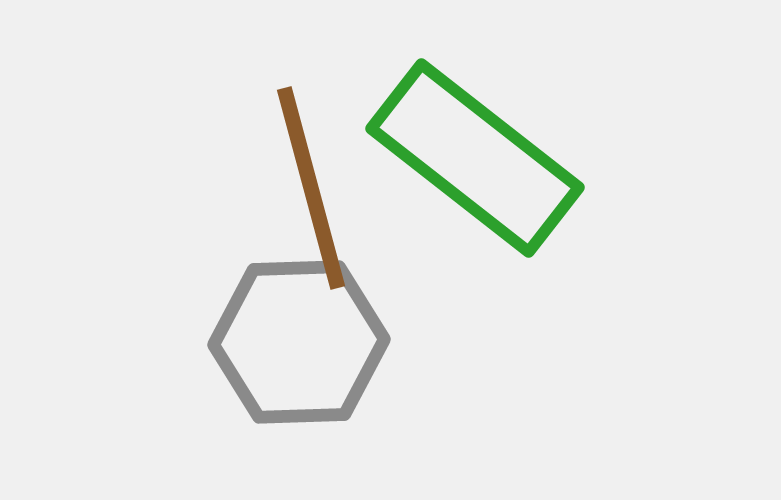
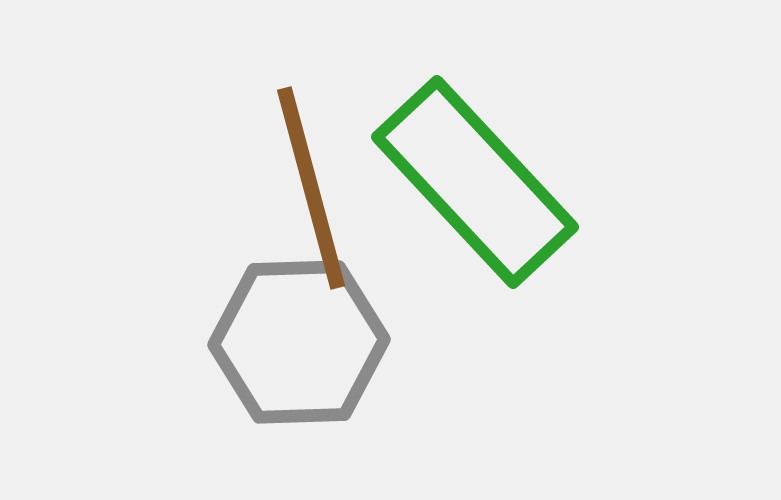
green rectangle: moved 24 px down; rotated 9 degrees clockwise
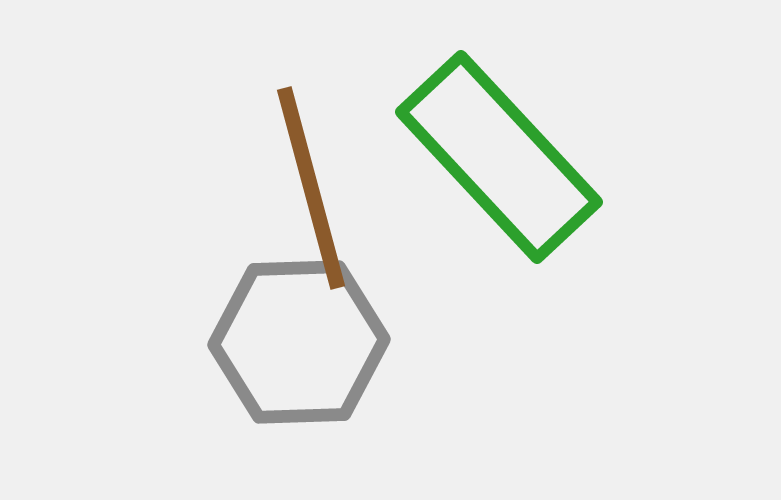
green rectangle: moved 24 px right, 25 px up
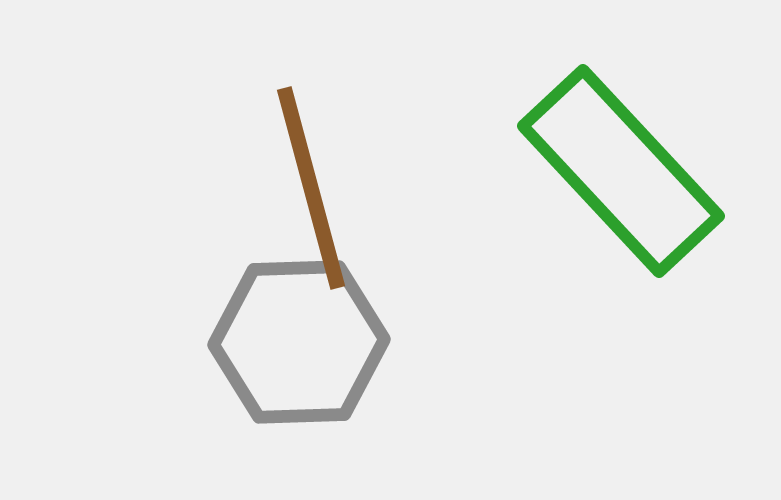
green rectangle: moved 122 px right, 14 px down
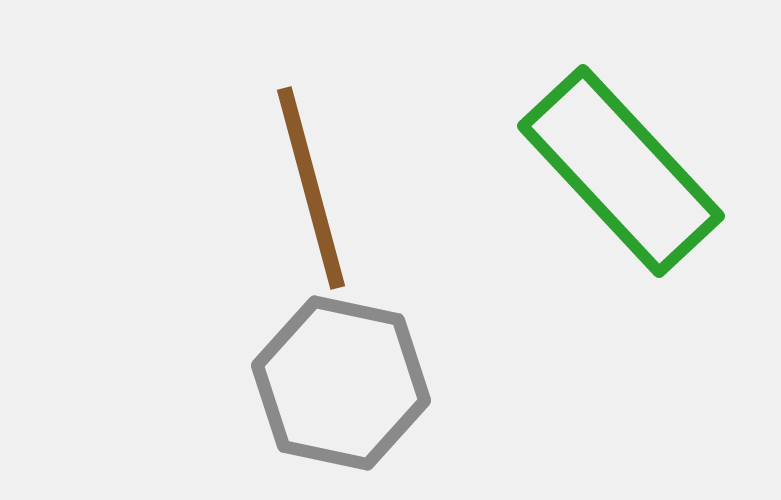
gray hexagon: moved 42 px right, 41 px down; rotated 14 degrees clockwise
